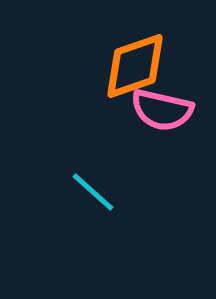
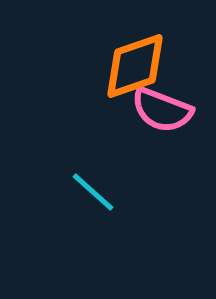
pink semicircle: rotated 8 degrees clockwise
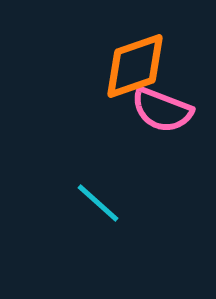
cyan line: moved 5 px right, 11 px down
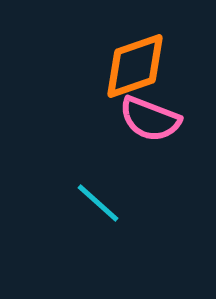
pink semicircle: moved 12 px left, 9 px down
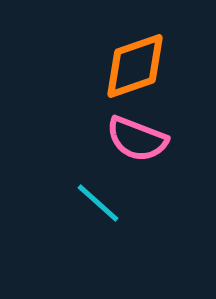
pink semicircle: moved 13 px left, 20 px down
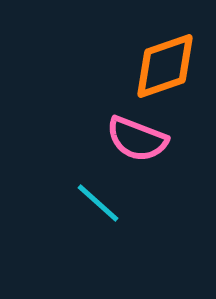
orange diamond: moved 30 px right
